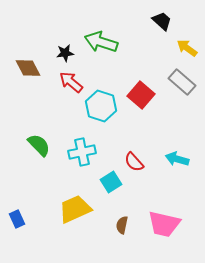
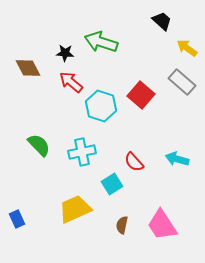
black star: rotated 12 degrees clockwise
cyan square: moved 1 px right, 2 px down
pink trapezoid: moved 2 px left, 1 px down; rotated 44 degrees clockwise
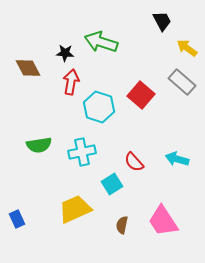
black trapezoid: rotated 20 degrees clockwise
red arrow: rotated 60 degrees clockwise
cyan hexagon: moved 2 px left, 1 px down
green semicircle: rotated 125 degrees clockwise
pink trapezoid: moved 1 px right, 4 px up
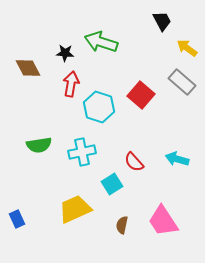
red arrow: moved 2 px down
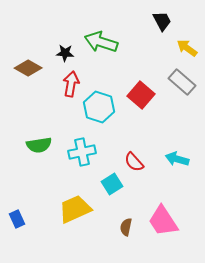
brown diamond: rotated 32 degrees counterclockwise
brown semicircle: moved 4 px right, 2 px down
